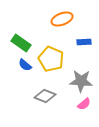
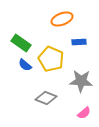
blue rectangle: moved 5 px left
gray diamond: moved 1 px right, 2 px down
pink semicircle: moved 9 px down
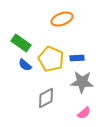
blue rectangle: moved 2 px left, 16 px down
gray star: moved 1 px right, 1 px down
gray diamond: rotated 50 degrees counterclockwise
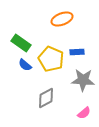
blue rectangle: moved 6 px up
gray star: moved 1 px right, 2 px up
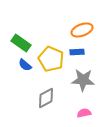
orange ellipse: moved 20 px right, 11 px down
pink semicircle: rotated 152 degrees counterclockwise
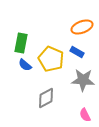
orange ellipse: moved 3 px up
green rectangle: rotated 66 degrees clockwise
blue rectangle: rotated 32 degrees clockwise
pink semicircle: moved 1 px right, 2 px down; rotated 104 degrees counterclockwise
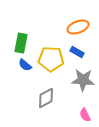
orange ellipse: moved 4 px left
yellow pentagon: rotated 20 degrees counterclockwise
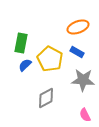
yellow pentagon: moved 1 px left; rotated 25 degrees clockwise
blue semicircle: rotated 96 degrees clockwise
